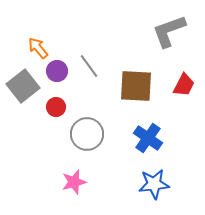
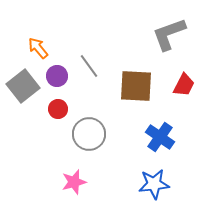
gray L-shape: moved 3 px down
purple circle: moved 5 px down
red circle: moved 2 px right, 2 px down
gray circle: moved 2 px right
blue cross: moved 12 px right, 1 px up
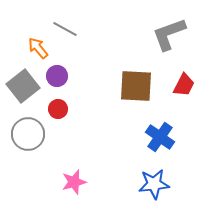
gray line: moved 24 px left, 37 px up; rotated 25 degrees counterclockwise
gray circle: moved 61 px left
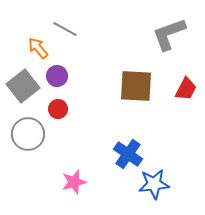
red trapezoid: moved 2 px right, 4 px down
blue cross: moved 32 px left, 17 px down
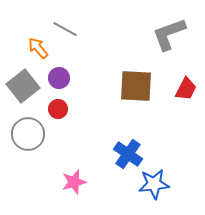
purple circle: moved 2 px right, 2 px down
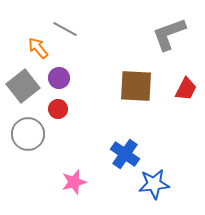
blue cross: moved 3 px left
